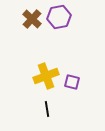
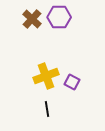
purple hexagon: rotated 10 degrees clockwise
purple square: rotated 14 degrees clockwise
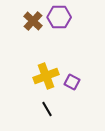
brown cross: moved 1 px right, 2 px down
black line: rotated 21 degrees counterclockwise
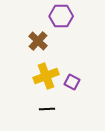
purple hexagon: moved 2 px right, 1 px up
brown cross: moved 5 px right, 20 px down
black line: rotated 63 degrees counterclockwise
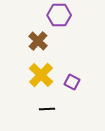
purple hexagon: moved 2 px left, 1 px up
yellow cross: moved 5 px left, 1 px up; rotated 25 degrees counterclockwise
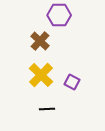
brown cross: moved 2 px right
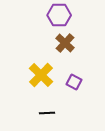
brown cross: moved 25 px right, 2 px down
purple square: moved 2 px right
black line: moved 4 px down
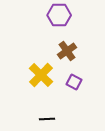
brown cross: moved 2 px right, 8 px down; rotated 12 degrees clockwise
black line: moved 6 px down
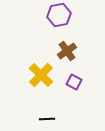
purple hexagon: rotated 10 degrees counterclockwise
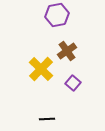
purple hexagon: moved 2 px left
yellow cross: moved 6 px up
purple square: moved 1 px left, 1 px down; rotated 14 degrees clockwise
